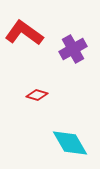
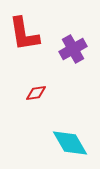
red L-shape: moved 1 px down; rotated 135 degrees counterclockwise
red diamond: moved 1 px left, 2 px up; rotated 25 degrees counterclockwise
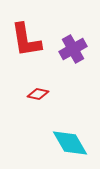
red L-shape: moved 2 px right, 6 px down
red diamond: moved 2 px right, 1 px down; rotated 20 degrees clockwise
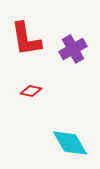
red L-shape: moved 1 px up
red diamond: moved 7 px left, 3 px up
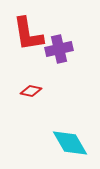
red L-shape: moved 2 px right, 5 px up
purple cross: moved 14 px left; rotated 16 degrees clockwise
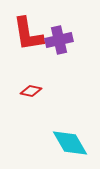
purple cross: moved 9 px up
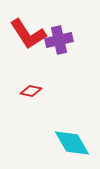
red L-shape: rotated 24 degrees counterclockwise
cyan diamond: moved 2 px right
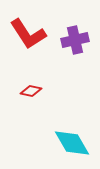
purple cross: moved 16 px right
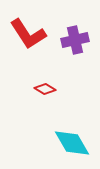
red diamond: moved 14 px right, 2 px up; rotated 20 degrees clockwise
